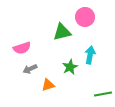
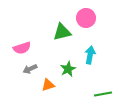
pink circle: moved 1 px right, 1 px down
green star: moved 2 px left, 2 px down
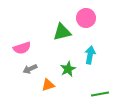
green line: moved 3 px left
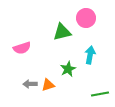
gray arrow: moved 15 px down; rotated 24 degrees clockwise
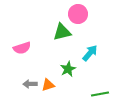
pink circle: moved 8 px left, 4 px up
cyan arrow: moved 2 px up; rotated 30 degrees clockwise
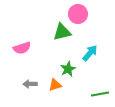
orange triangle: moved 7 px right
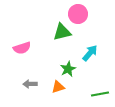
orange triangle: moved 3 px right, 2 px down
